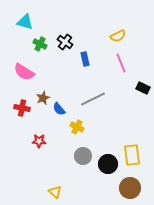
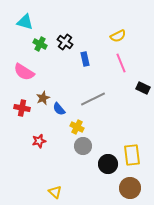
red star: rotated 16 degrees counterclockwise
gray circle: moved 10 px up
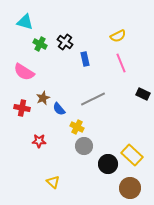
black rectangle: moved 6 px down
red star: rotated 16 degrees clockwise
gray circle: moved 1 px right
yellow rectangle: rotated 40 degrees counterclockwise
yellow triangle: moved 2 px left, 10 px up
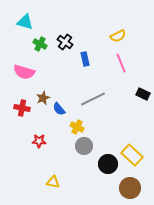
pink semicircle: rotated 15 degrees counterclockwise
yellow triangle: rotated 32 degrees counterclockwise
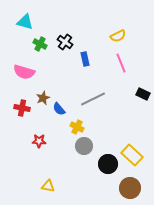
yellow triangle: moved 5 px left, 4 px down
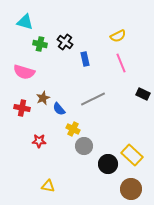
green cross: rotated 16 degrees counterclockwise
yellow cross: moved 4 px left, 2 px down
brown circle: moved 1 px right, 1 px down
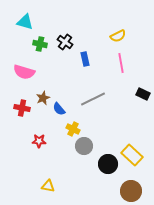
pink line: rotated 12 degrees clockwise
brown circle: moved 2 px down
